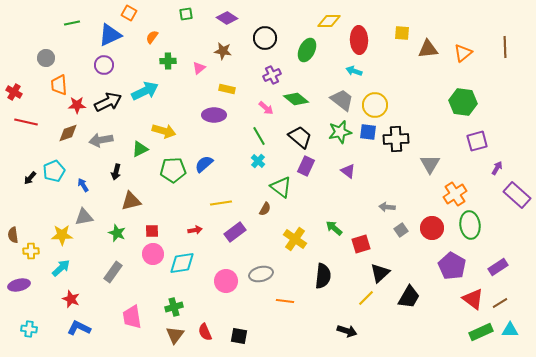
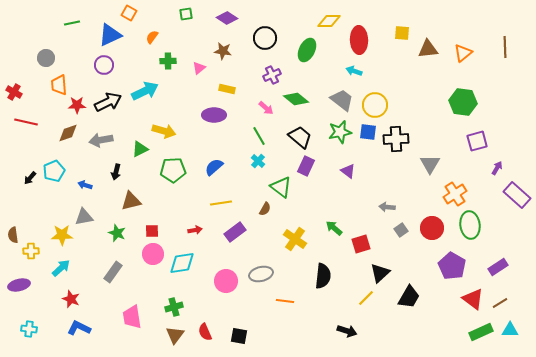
blue semicircle at (204, 164): moved 10 px right, 3 px down
blue arrow at (83, 185): moved 2 px right; rotated 40 degrees counterclockwise
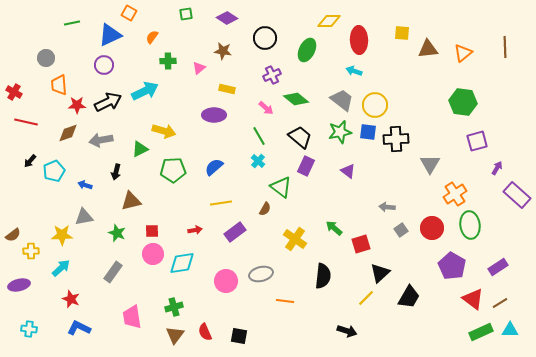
black arrow at (30, 178): moved 17 px up
brown semicircle at (13, 235): rotated 119 degrees counterclockwise
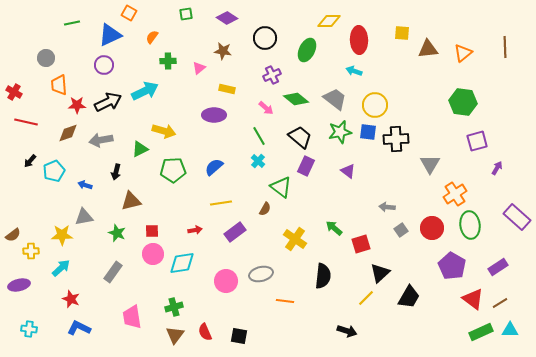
gray trapezoid at (342, 100): moved 7 px left, 1 px up
purple rectangle at (517, 195): moved 22 px down
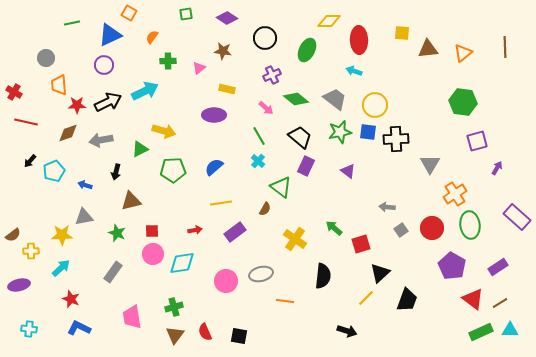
black trapezoid at (409, 297): moved 2 px left, 3 px down; rotated 10 degrees counterclockwise
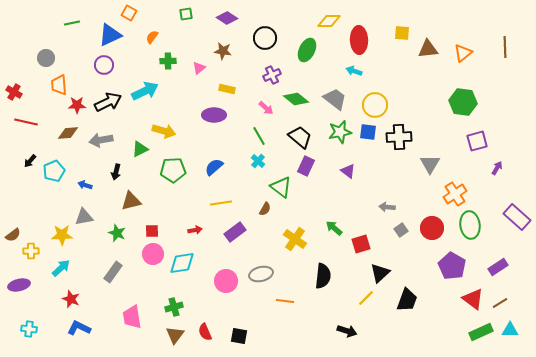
brown diamond at (68, 133): rotated 15 degrees clockwise
black cross at (396, 139): moved 3 px right, 2 px up
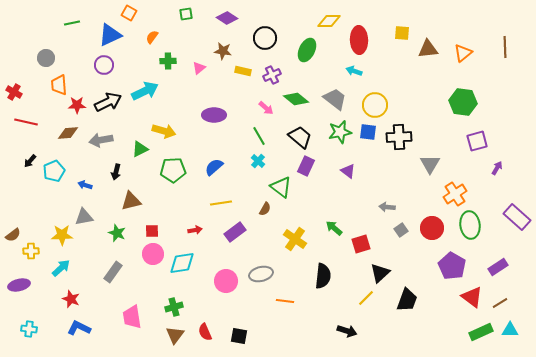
yellow rectangle at (227, 89): moved 16 px right, 18 px up
red triangle at (473, 299): moved 1 px left, 2 px up
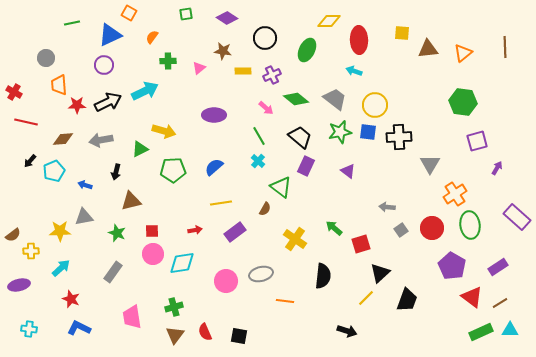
yellow rectangle at (243, 71): rotated 14 degrees counterclockwise
brown diamond at (68, 133): moved 5 px left, 6 px down
yellow star at (62, 235): moved 2 px left, 4 px up
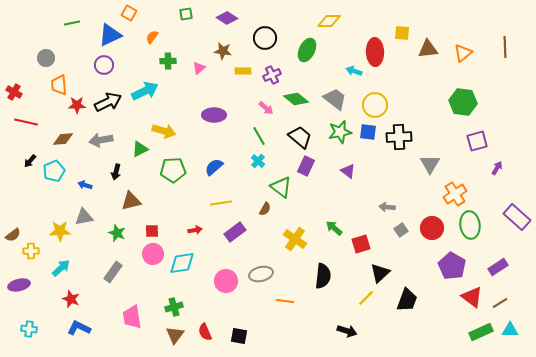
red ellipse at (359, 40): moved 16 px right, 12 px down
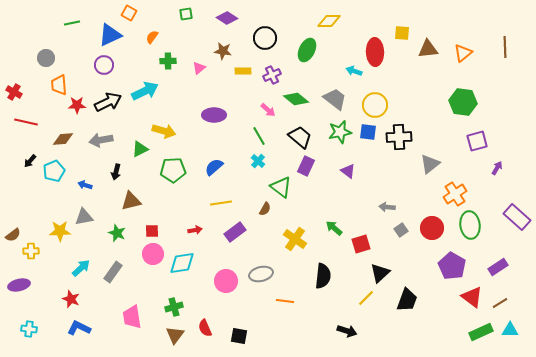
pink arrow at (266, 108): moved 2 px right, 2 px down
gray triangle at (430, 164): rotated 20 degrees clockwise
cyan arrow at (61, 268): moved 20 px right
red semicircle at (205, 332): moved 4 px up
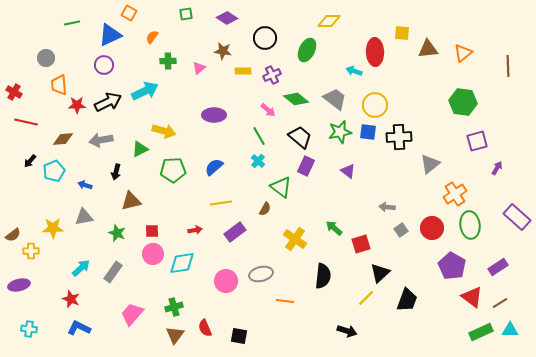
brown line at (505, 47): moved 3 px right, 19 px down
yellow star at (60, 231): moved 7 px left, 3 px up
pink trapezoid at (132, 317): moved 3 px up; rotated 50 degrees clockwise
